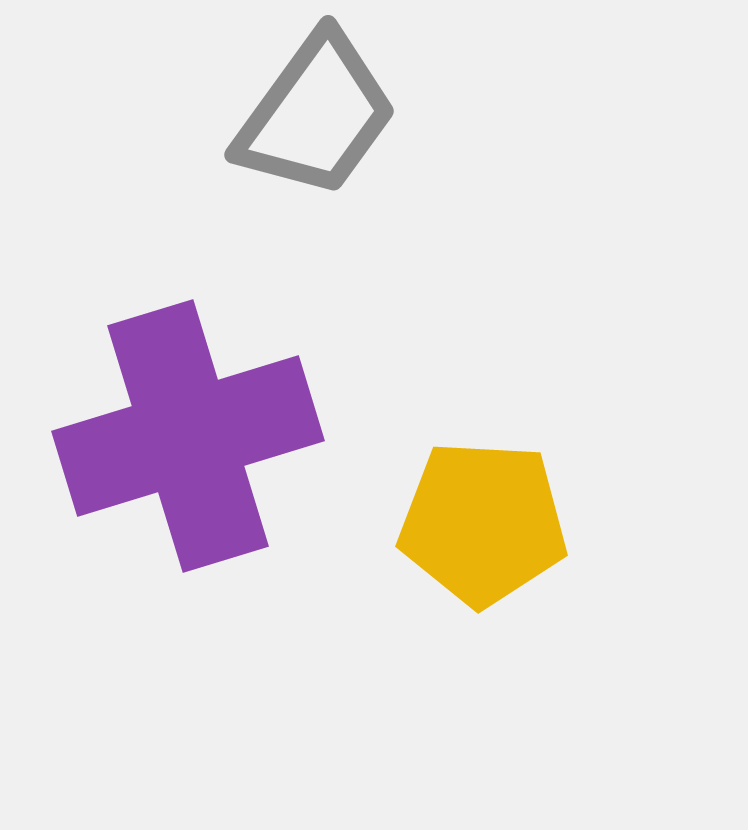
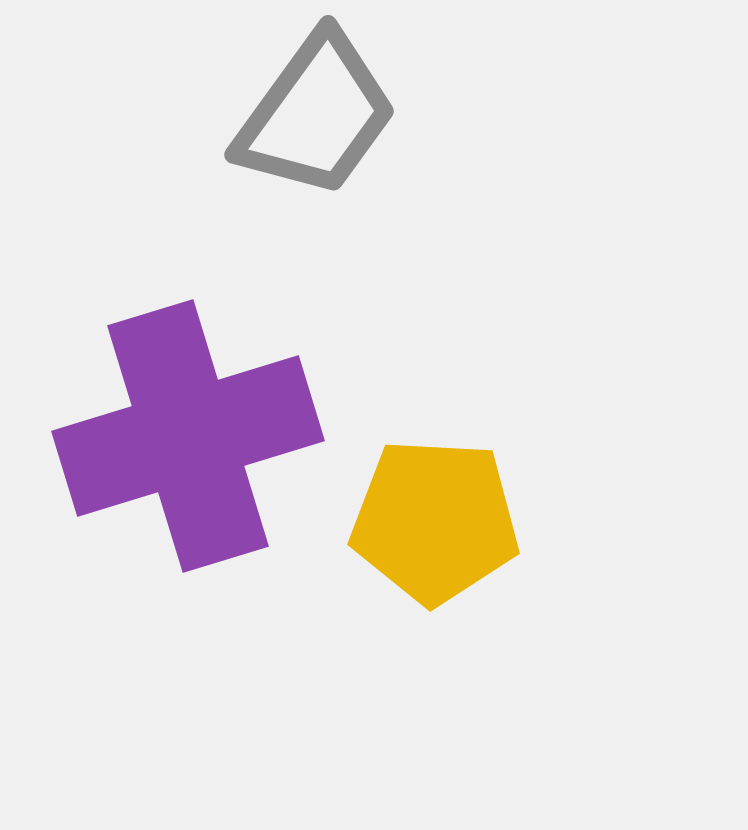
yellow pentagon: moved 48 px left, 2 px up
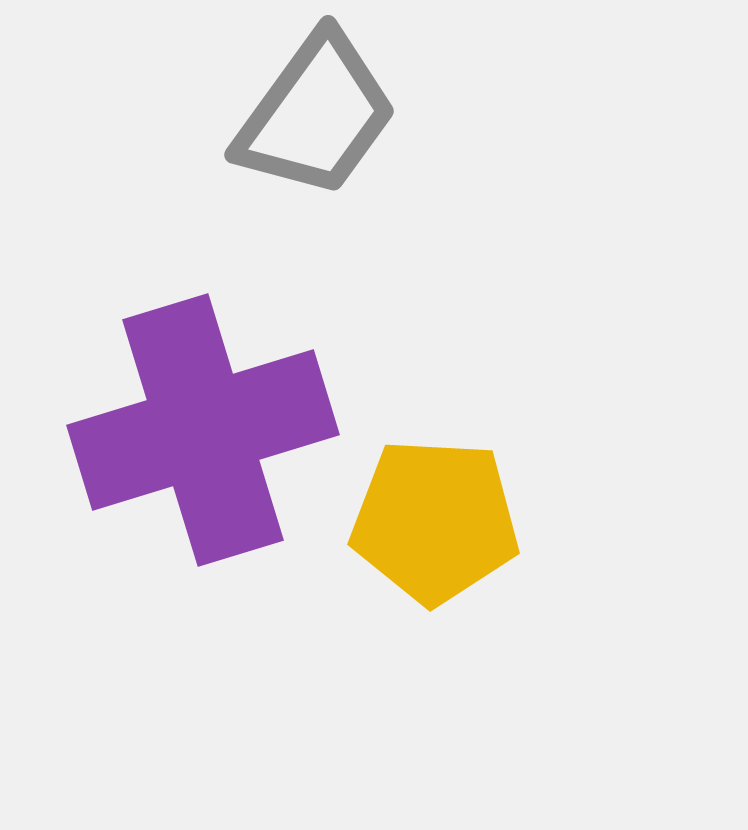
purple cross: moved 15 px right, 6 px up
